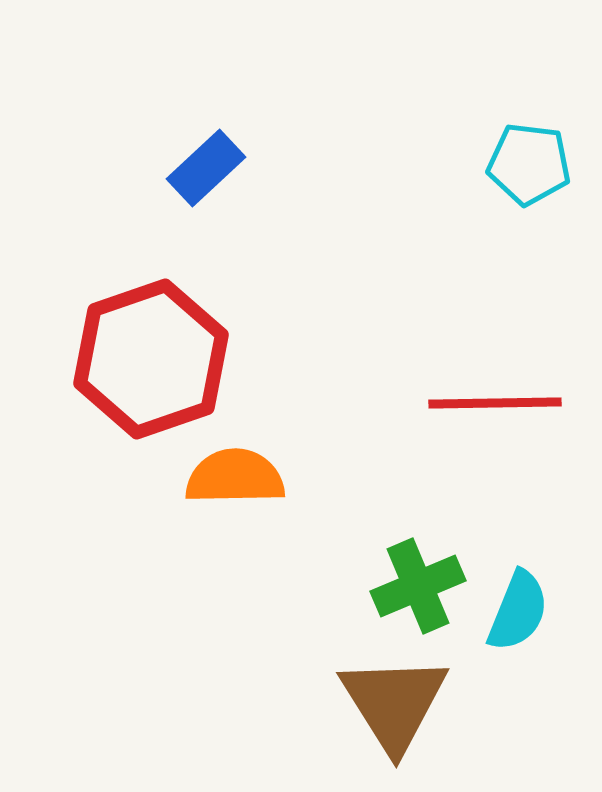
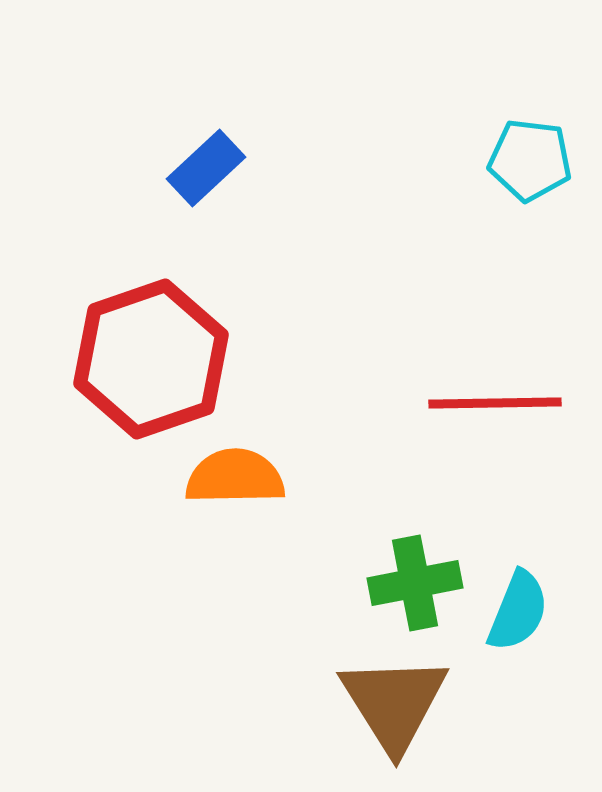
cyan pentagon: moved 1 px right, 4 px up
green cross: moved 3 px left, 3 px up; rotated 12 degrees clockwise
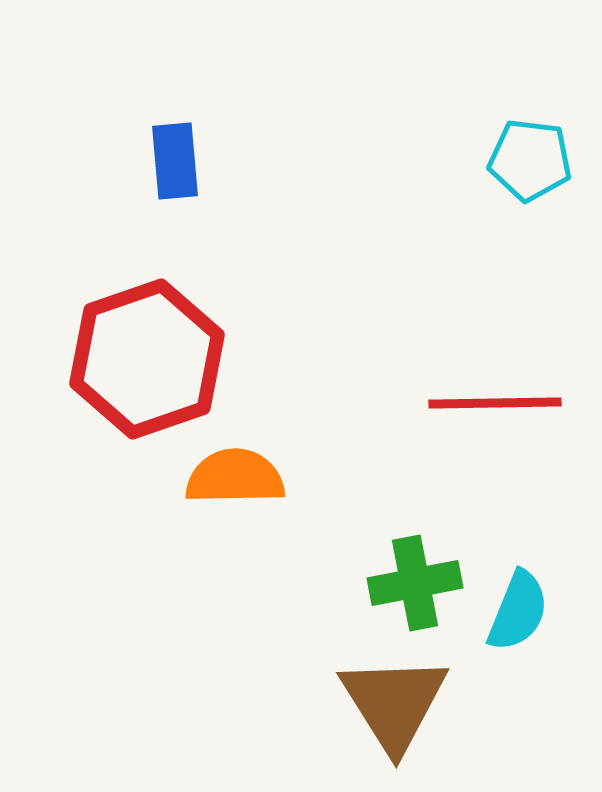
blue rectangle: moved 31 px left, 7 px up; rotated 52 degrees counterclockwise
red hexagon: moved 4 px left
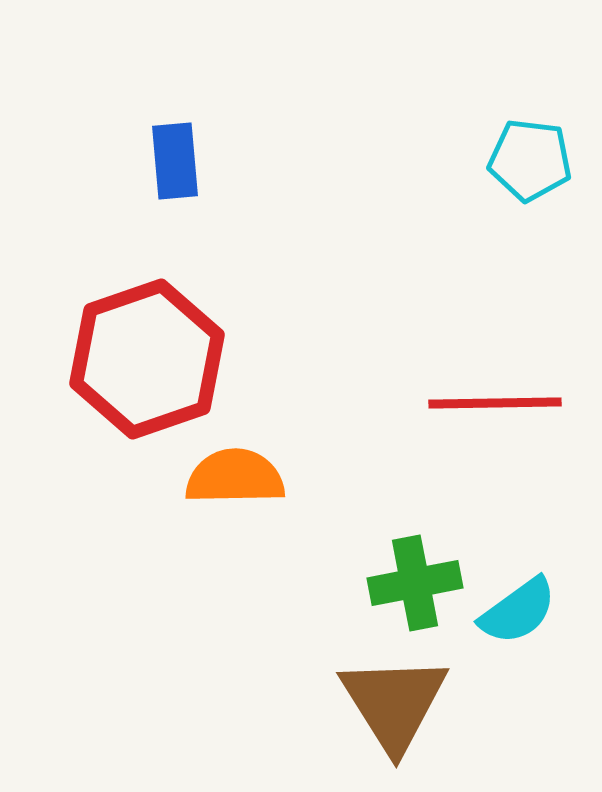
cyan semicircle: rotated 32 degrees clockwise
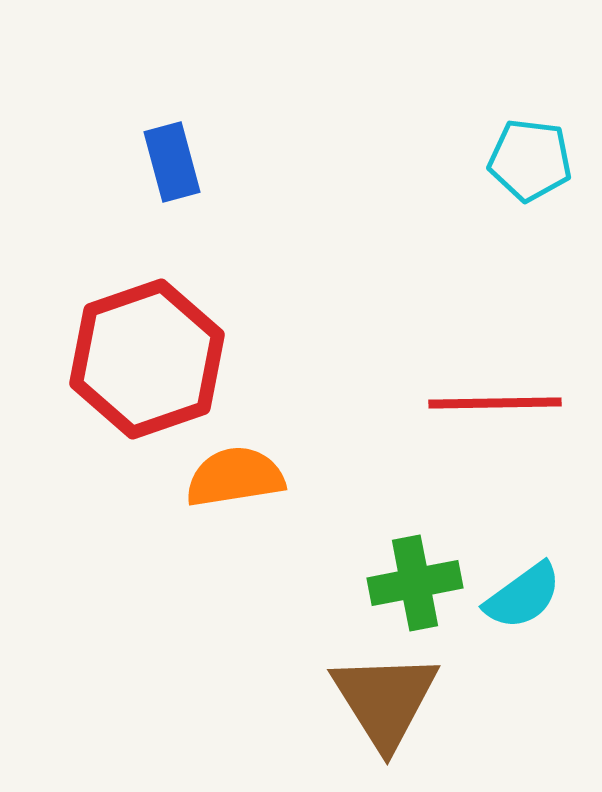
blue rectangle: moved 3 px left, 1 px down; rotated 10 degrees counterclockwise
orange semicircle: rotated 8 degrees counterclockwise
cyan semicircle: moved 5 px right, 15 px up
brown triangle: moved 9 px left, 3 px up
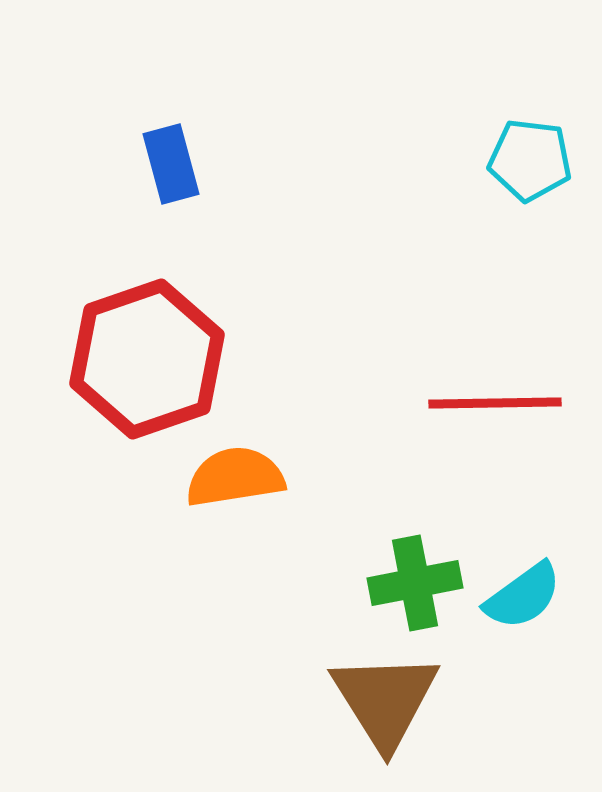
blue rectangle: moved 1 px left, 2 px down
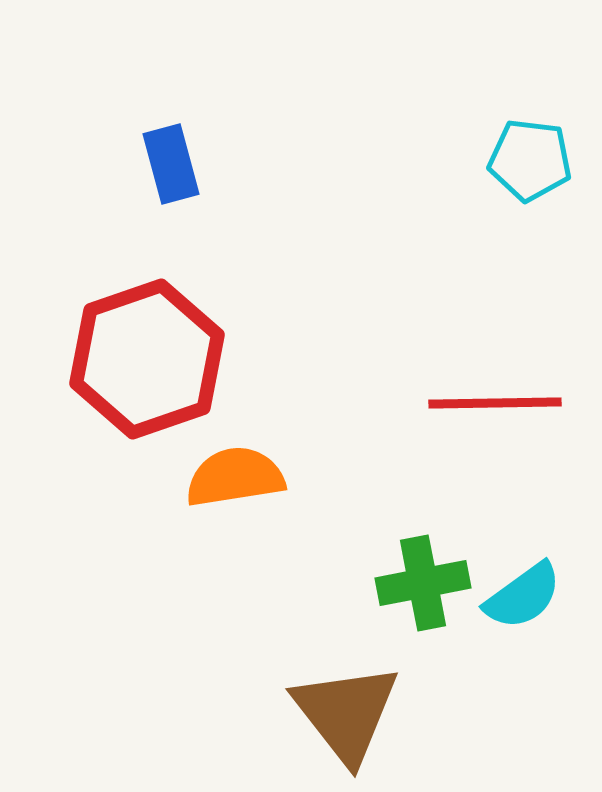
green cross: moved 8 px right
brown triangle: moved 39 px left, 13 px down; rotated 6 degrees counterclockwise
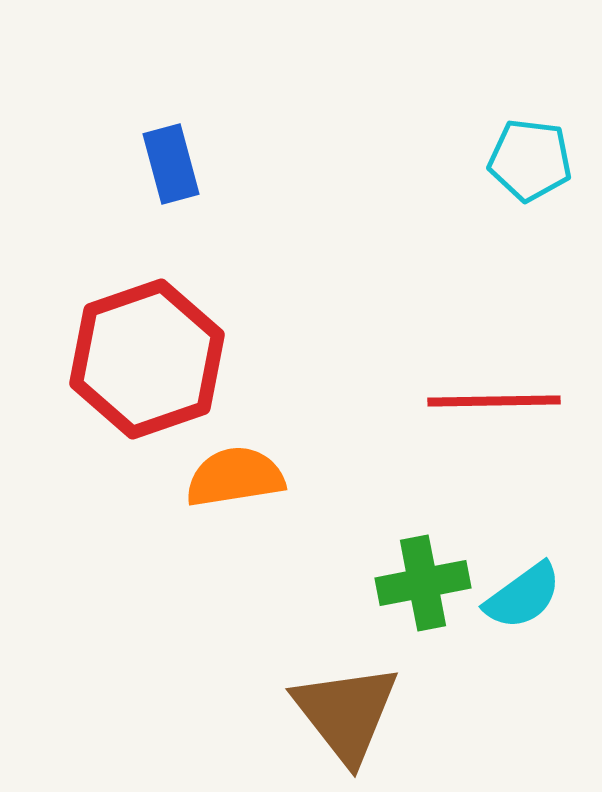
red line: moved 1 px left, 2 px up
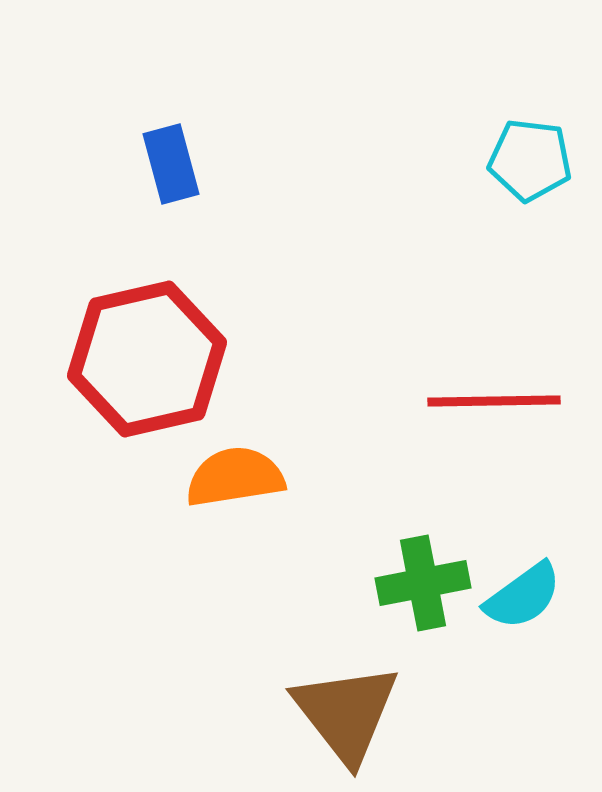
red hexagon: rotated 6 degrees clockwise
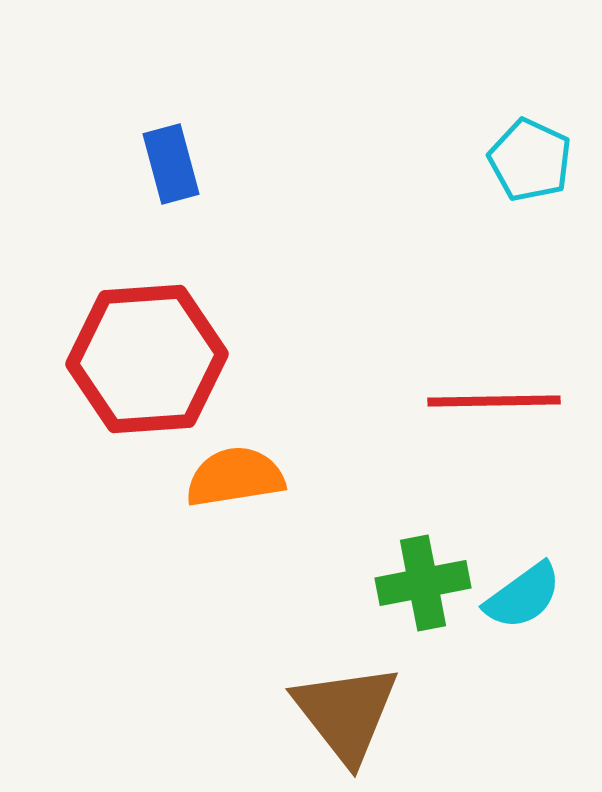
cyan pentagon: rotated 18 degrees clockwise
red hexagon: rotated 9 degrees clockwise
